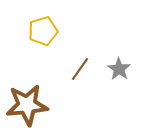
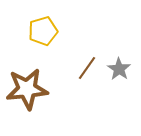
brown line: moved 7 px right, 1 px up
brown star: moved 16 px up
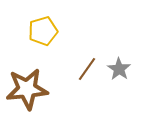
brown line: moved 1 px down
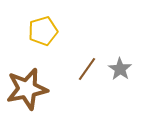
gray star: moved 1 px right
brown star: rotated 6 degrees counterclockwise
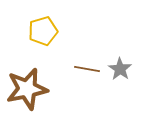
brown line: rotated 65 degrees clockwise
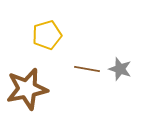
yellow pentagon: moved 4 px right, 4 px down
gray star: rotated 15 degrees counterclockwise
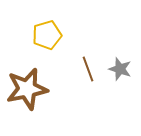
brown line: moved 1 px right; rotated 60 degrees clockwise
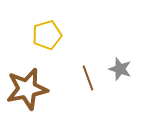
brown line: moved 9 px down
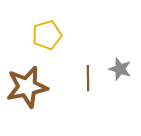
brown line: rotated 20 degrees clockwise
brown star: moved 2 px up
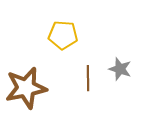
yellow pentagon: moved 16 px right; rotated 20 degrees clockwise
brown star: moved 1 px left, 1 px down
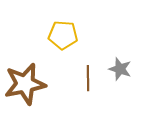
brown star: moved 1 px left, 4 px up
